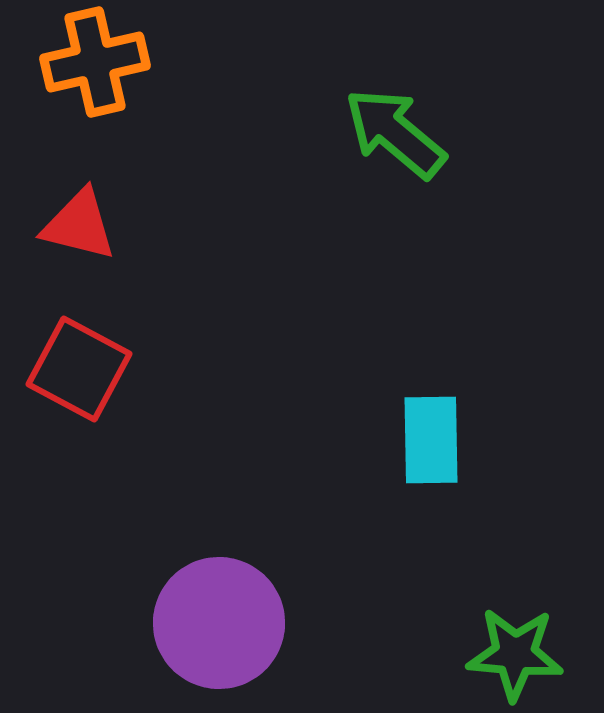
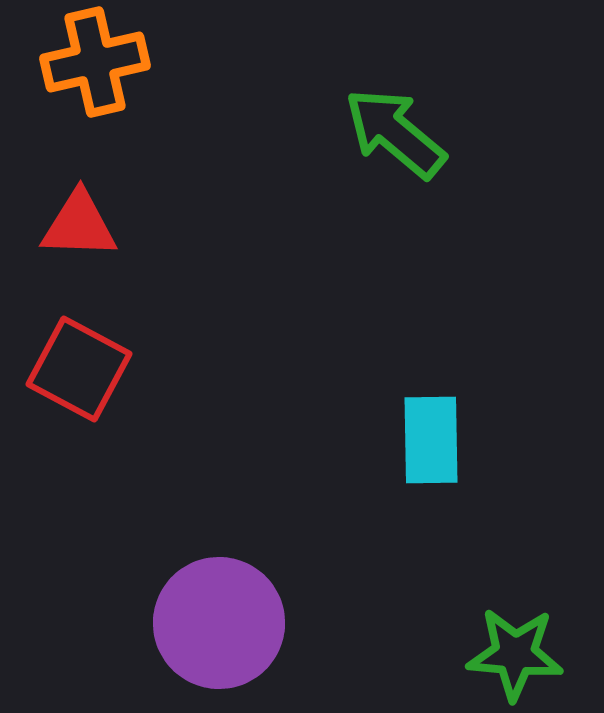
red triangle: rotated 12 degrees counterclockwise
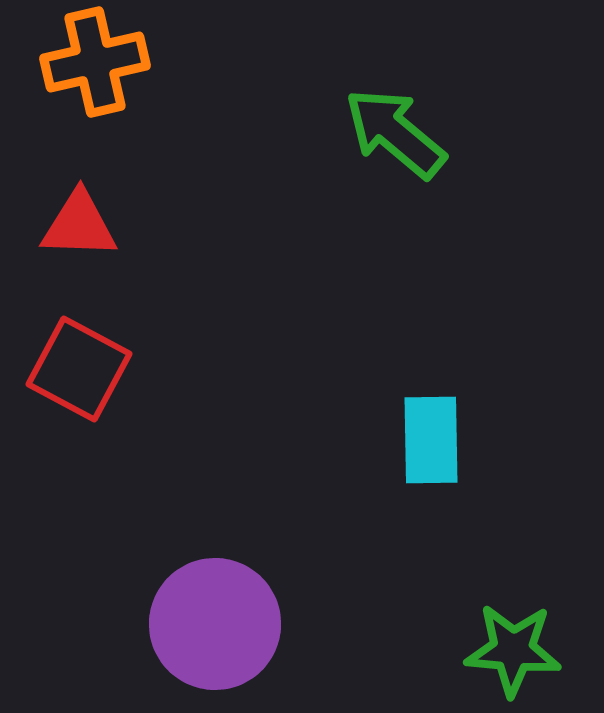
purple circle: moved 4 px left, 1 px down
green star: moved 2 px left, 4 px up
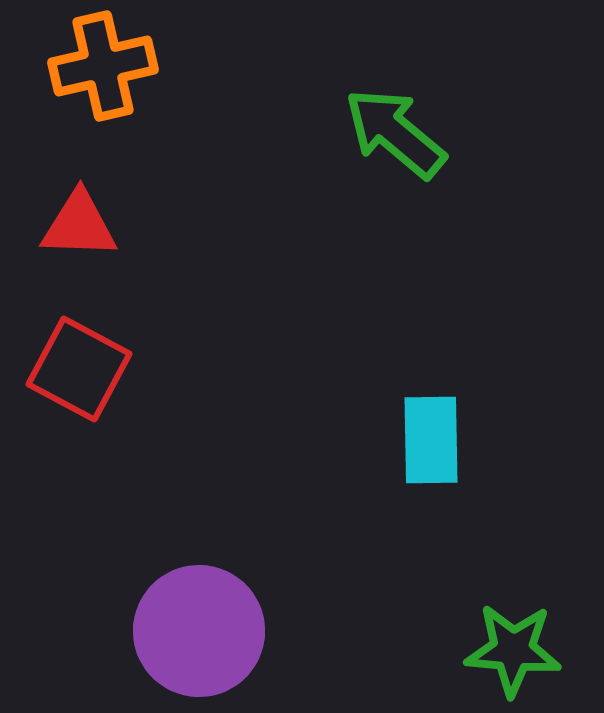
orange cross: moved 8 px right, 4 px down
purple circle: moved 16 px left, 7 px down
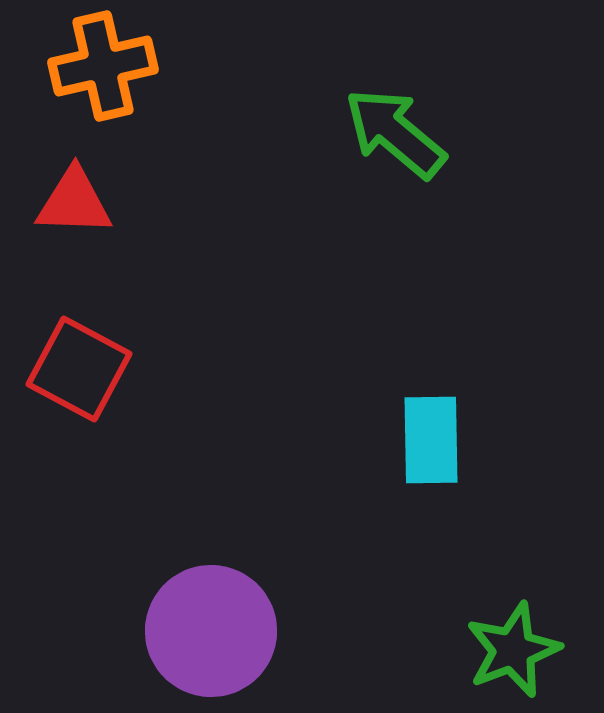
red triangle: moved 5 px left, 23 px up
purple circle: moved 12 px right
green star: rotated 26 degrees counterclockwise
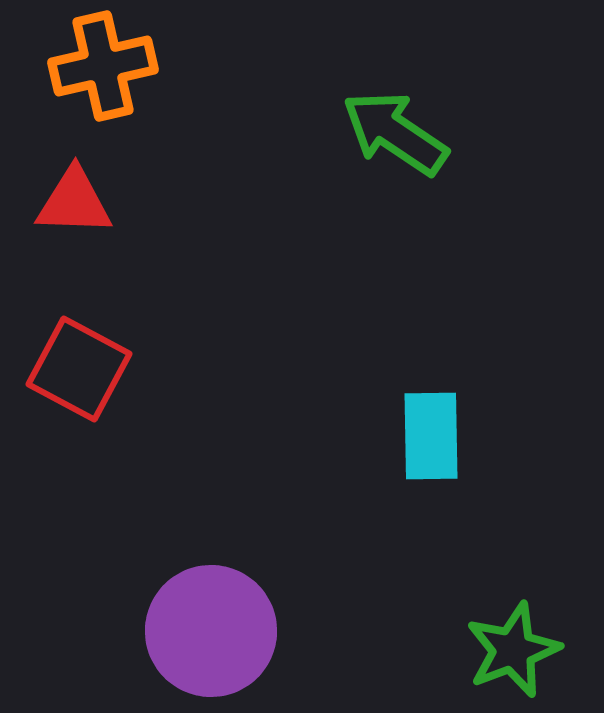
green arrow: rotated 6 degrees counterclockwise
cyan rectangle: moved 4 px up
